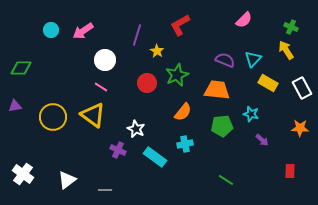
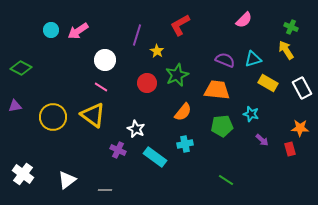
pink arrow: moved 5 px left
cyan triangle: rotated 30 degrees clockwise
green diamond: rotated 25 degrees clockwise
red rectangle: moved 22 px up; rotated 16 degrees counterclockwise
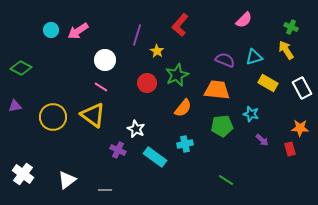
red L-shape: rotated 20 degrees counterclockwise
cyan triangle: moved 1 px right, 2 px up
orange semicircle: moved 4 px up
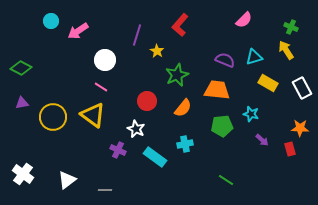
cyan circle: moved 9 px up
red circle: moved 18 px down
purple triangle: moved 7 px right, 3 px up
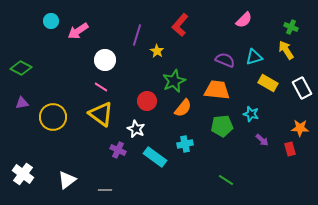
green star: moved 3 px left, 6 px down
yellow triangle: moved 8 px right, 1 px up
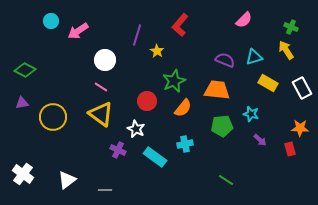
green diamond: moved 4 px right, 2 px down
purple arrow: moved 2 px left
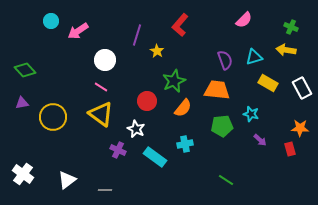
yellow arrow: rotated 48 degrees counterclockwise
purple semicircle: rotated 48 degrees clockwise
green diamond: rotated 20 degrees clockwise
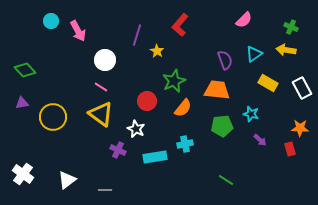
pink arrow: rotated 85 degrees counterclockwise
cyan triangle: moved 3 px up; rotated 18 degrees counterclockwise
cyan rectangle: rotated 45 degrees counterclockwise
